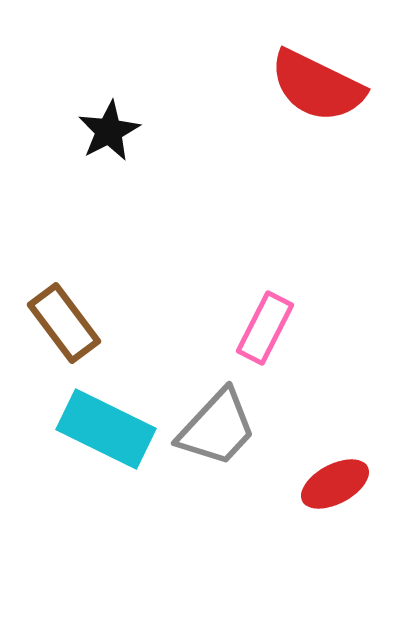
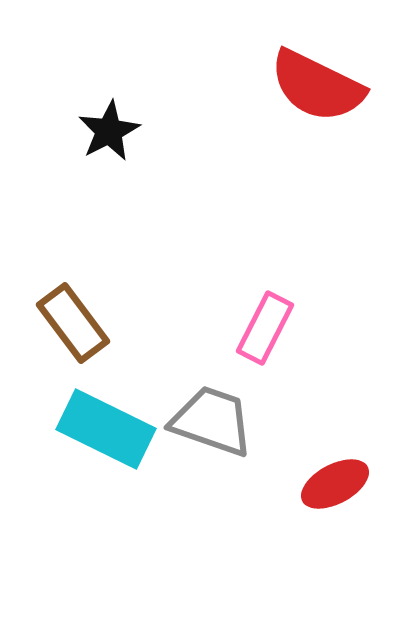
brown rectangle: moved 9 px right
gray trapezoid: moved 5 px left, 7 px up; rotated 114 degrees counterclockwise
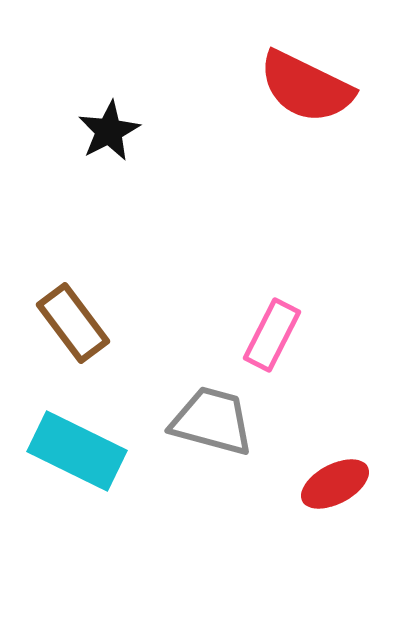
red semicircle: moved 11 px left, 1 px down
pink rectangle: moved 7 px right, 7 px down
gray trapezoid: rotated 4 degrees counterclockwise
cyan rectangle: moved 29 px left, 22 px down
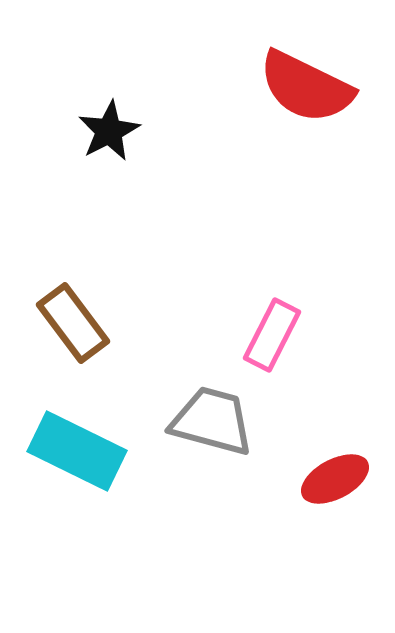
red ellipse: moved 5 px up
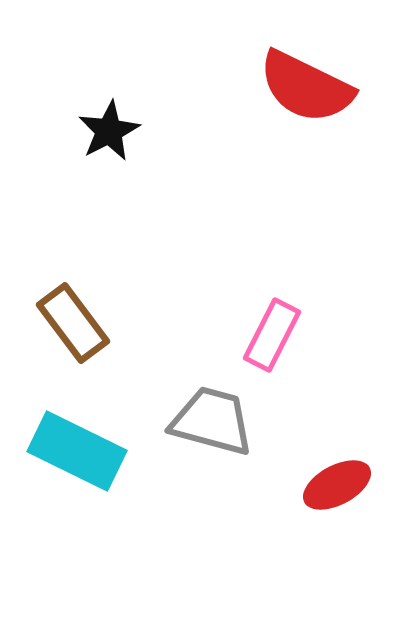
red ellipse: moved 2 px right, 6 px down
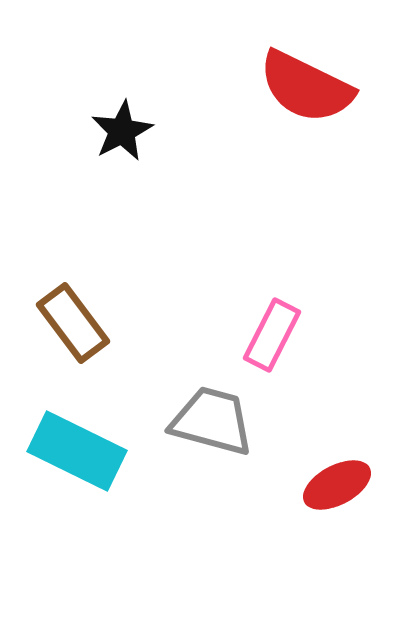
black star: moved 13 px right
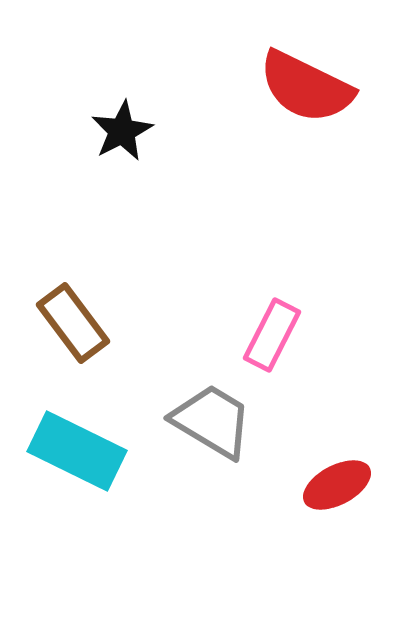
gray trapezoid: rotated 16 degrees clockwise
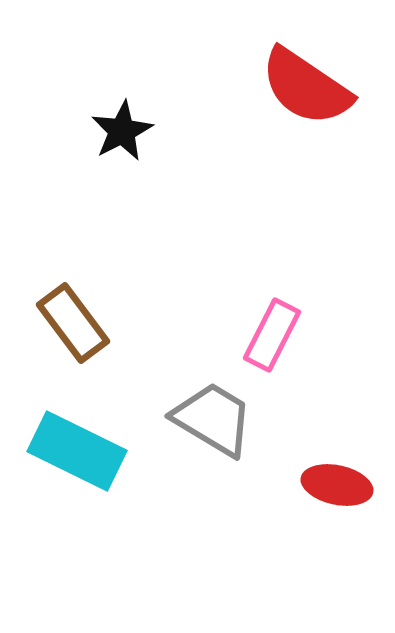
red semicircle: rotated 8 degrees clockwise
gray trapezoid: moved 1 px right, 2 px up
red ellipse: rotated 40 degrees clockwise
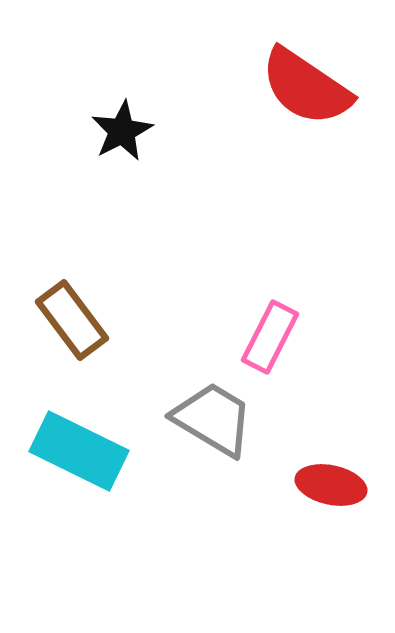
brown rectangle: moved 1 px left, 3 px up
pink rectangle: moved 2 px left, 2 px down
cyan rectangle: moved 2 px right
red ellipse: moved 6 px left
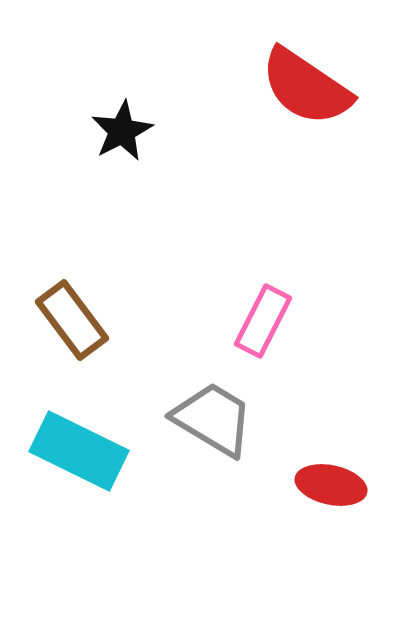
pink rectangle: moved 7 px left, 16 px up
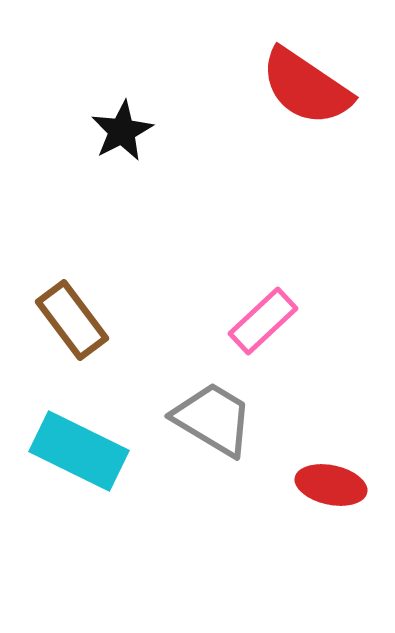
pink rectangle: rotated 20 degrees clockwise
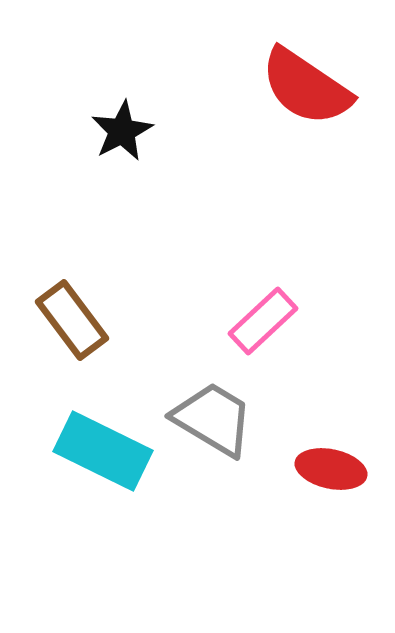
cyan rectangle: moved 24 px right
red ellipse: moved 16 px up
